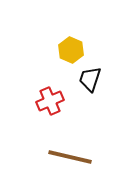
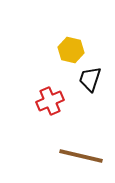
yellow hexagon: rotated 10 degrees counterclockwise
brown line: moved 11 px right, 1 px up
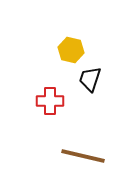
red cross: rotated 24 degrees clockwise
brown line: moved 2 px right
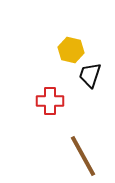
black trapezoid: moved 4 px up
brown line: rotated 48 degrees clockwise
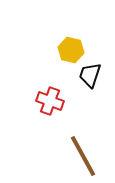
red cross: rotated 20 degrees clockwise
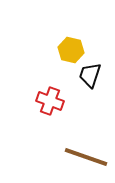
brown line: moved 3 px right, 1 px down; rotated 42 degrees counterclockwise
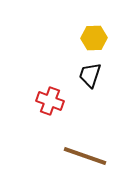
yellow hexagon: moved 23 px right, 12 px up; rotated 15 degrees counterclockwise
brown line: moved 1 px left, 1 px up
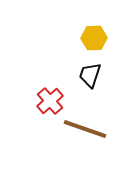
red cross: rotated 28 degrees clockwise
brown line: moved 27 px up
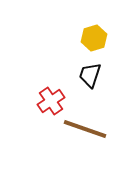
yellow hexagon: rotated 15 degrees counterclockwise
red cross: moved 1 px right; rotated 8 degrees clockwise
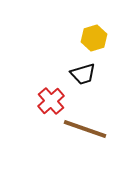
black trapezoid: moved 7 px left, 1 px up; rotated 124 degrees counterclockwise
red cross: rotated 8 degrees counterclockwise
